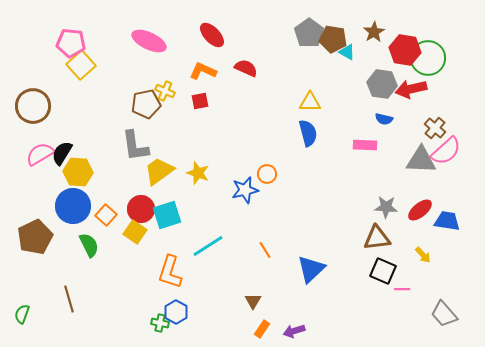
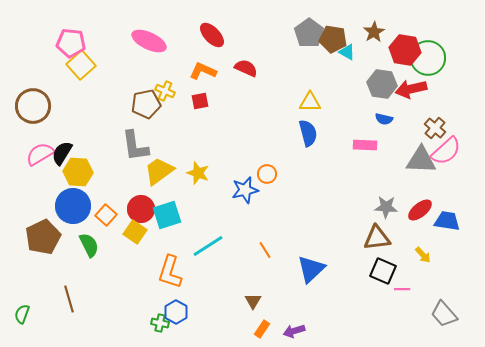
brown pentagon at (35, 237): moved 8 px right
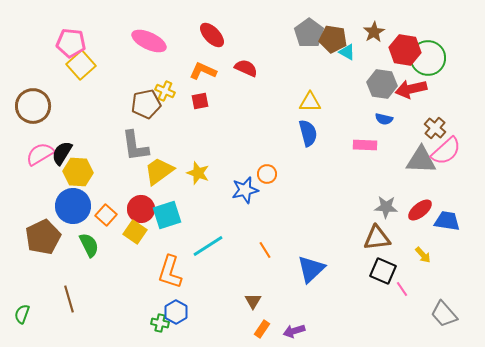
pink line at (402, 289): rotated 56 degrees clockwise
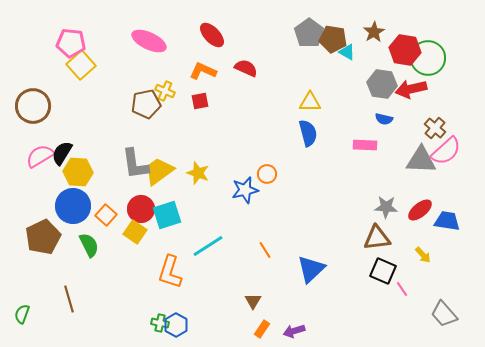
gray L-shape at (135, 146): moved 18 px down
pink semicircle at (40, 154): moved 2 px down
blue hexagon at (176, 312): moved 13 px down
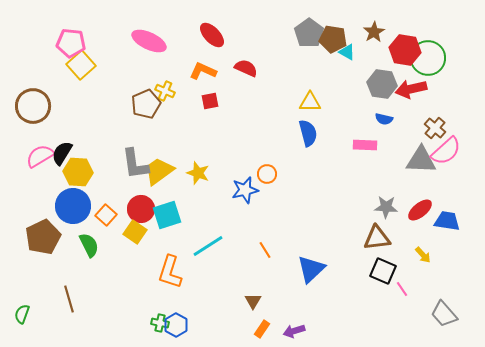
red square at (200, 101): moved 10 px right
brown pentagon at (146, 104): rotated 12 degrees counterclockwise
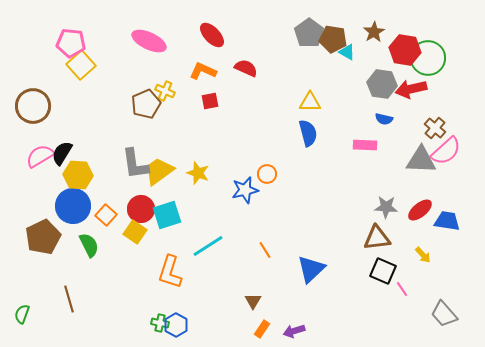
yellow hexagon at (78, 172): moved 3 px down
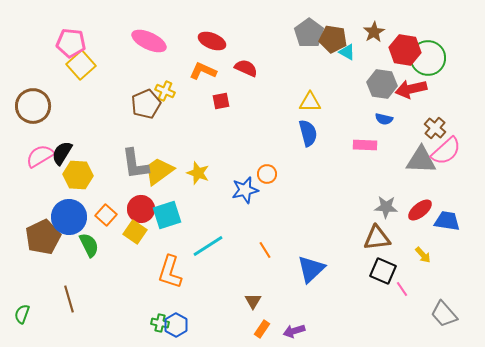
red ellipse at (212, 35): moved 6 px down; rotated 24 degrees counterclockwise
red square at (210, 101): moved 11 px right
blue circle at (73, 206): moved 4 px left, 11 px down
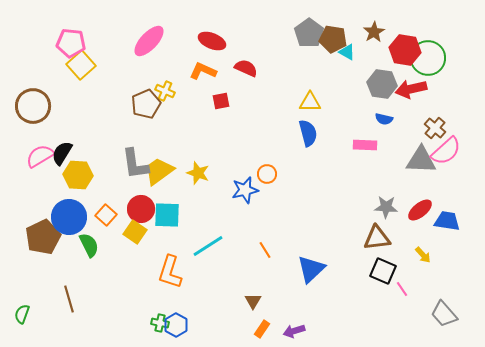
pink ellipse at (149, 41): rotated 72 degrees counterclockwise
cyan square at (167, 215): rotated 20 degrees clockwise
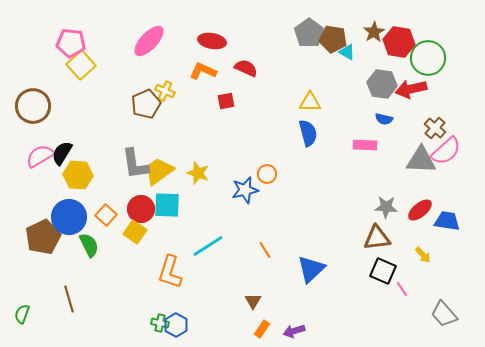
red ellipse at (212, 41): rotated 12 degrees counterclockwise
red hexagon at (405, 50): moved 6 px left, 8 px up
red square at (221, 101): moved 5 px right
cyan square at (167, 215): moved 10 px up
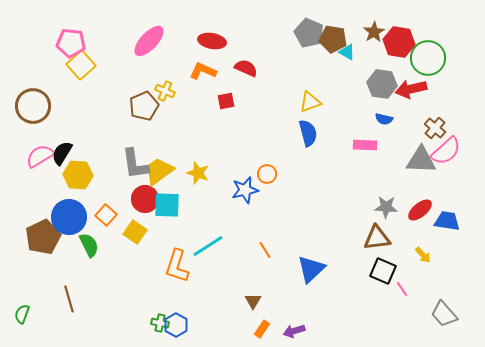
gray pentagon at (309, 33): rotated 12 degrees counterclockwise
yellow triangle at (310, 102): rotated 20 degrees counterclockwise
brown pentagon at (146, 104): moved 2 px left, 2 px down
red circle at (141, 209): moved 4 px right, 10 px up
orange L-shape at (170, 272): moved 7 px right, 6 px up
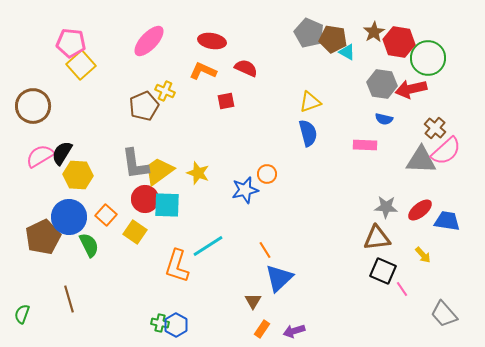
blue triangle at (311, 269): moved 32 px left, 9 px down
